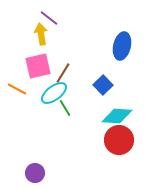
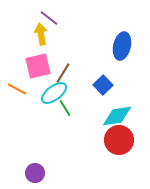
cyan diamond: rotated 12 degrees counterclockwise
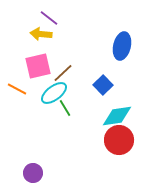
yellow arrow: rotated 75 degrees counterclockwise
brown line: rotated 15 degrees clockwise
purple circle: moved 2 px left
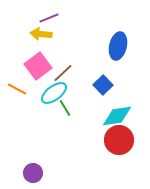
purple line: rotated 60 degrees counterclockwise
blue ellipse: moved 4 px left
pink square: rotated 24 degrees counterclockwise
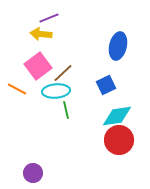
blue square: moved 3 px right; rotated 18 degrees clockwise
cyan ellipse: moved 2 px right, 2 px up; rotated 32 degrees clockwise
green line: moved 1 px right, 2 px down; rotated 18 degrees clockwise
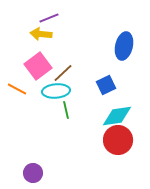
blue ellipse: moved 6 px right
red circle: moved 1 px left
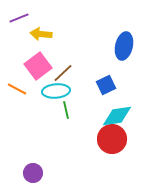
purple line: moved 30 px left
red circle: moved 6 px left, 1 px up
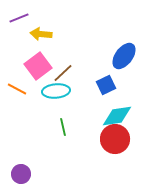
blue ellipse: moved 10 px down; rotated 24 degrees clockwise
green line: moved 3 px left, 17 px down
red circle: moved 3 px right
purple circle: moved 12 px left, 1 px down
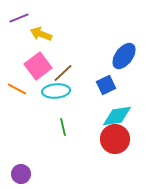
yellow arrow: rotated 15 degrees clockwise
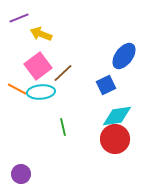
cyan ellipse: moved 15 px left, 1 px down
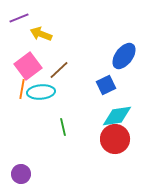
pink square: moved 10 px left
brown line: moved 4 px left, 3 px up
orange line: moved 5 px right; rotated 72 degrees clockwise
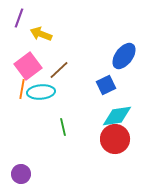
purple line: rotated 48 degrees counterclockwise
